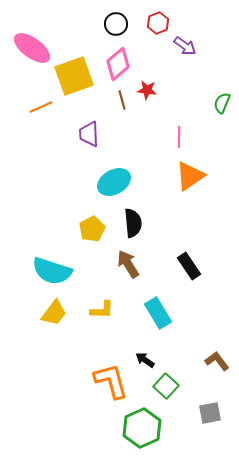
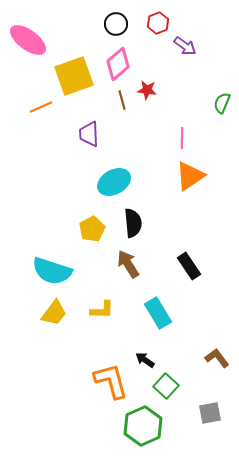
pink ellipse: moved 4 px left, 8 px up
pink line: moved 3 px right, 1 px down
brown L-shape: moved 3 px up
green hexagon: moved 1 px right, 2 px up
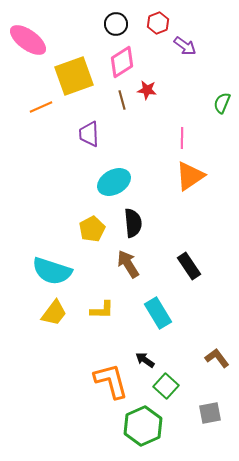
pink diamond: moved 4 px right, 2 px up; rotated 8 degrees clockwise
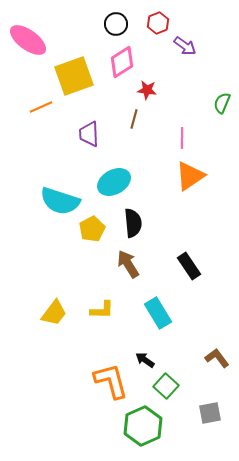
brown line: moved 12 px right, 19 px down; rotated 30 degrees clockwise
cyan semicircle: moved 8 px right, 70 px up
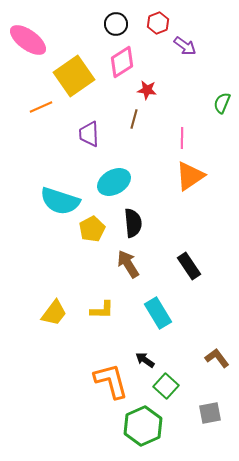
yellow square: rotated 15 degrees counterclockwise
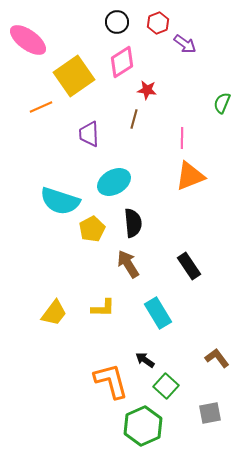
black circle: moved 1 px right, 2 px up
purple arrow: moved 2 px up
orange triangle: rotated 12 degrees clockwise
yellow L-shape: moved 1 px right, 2 px up
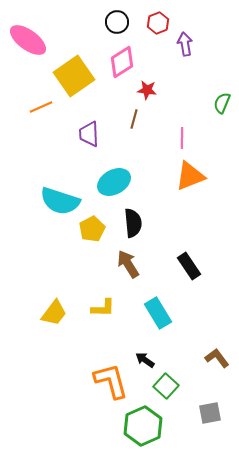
purple arrow: rotated 135 degrees counterclockwise
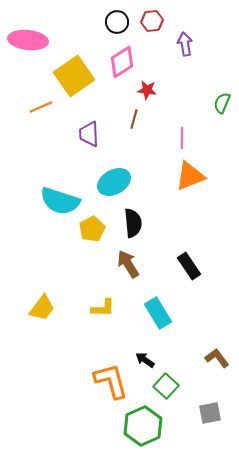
red hexagon: moved 6 px left, 2 px up; rotated 15 degrees clockwise
pink ellipse: rotated 30 degrees counterclockwise
yellow trapezoid: moved 12 px left, 5 px up
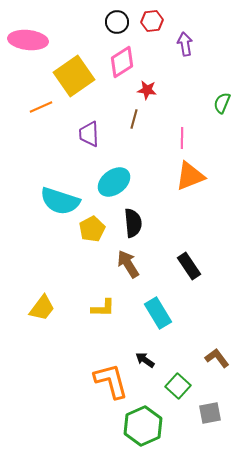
cyan ellipse: rotated 8 degrees counterclockwise
green square: moved 12 px right
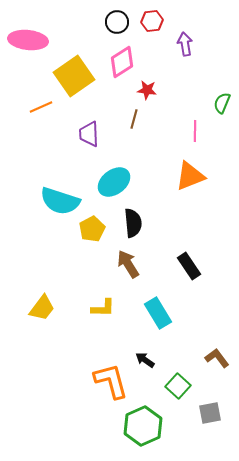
pink line: moved 13 px right, 7 px up
